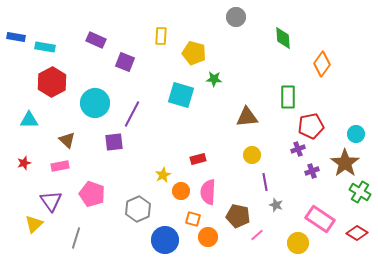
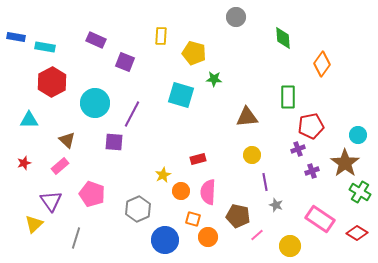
cyan circle at (356, 134): moved 2 px right, 1 px down
purple square at (114, 142): rotated 12 degrees clockwise
pink rectangle at (60, 166): rotated 30 degrees counterclockwise
yellow circle at (298, 243): moved 8 px left, 3 px down
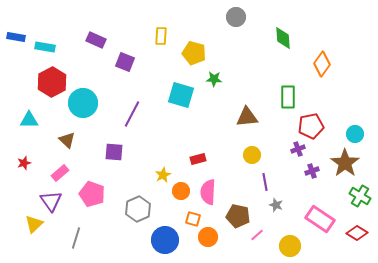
cyan circle at (95, 103): moved 12 px left
cyan circle at (358, 135): moved 3 px left, 1 px up
purple square at (114, 142): moved 10 px down
pink rectangle at (60, 166): moved 7 px down
green cross at (360, 192): moved 4 px down
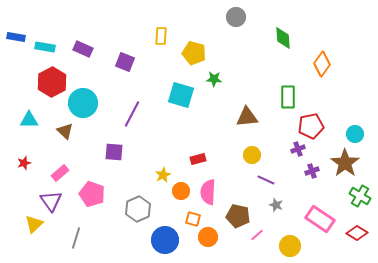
purple rectangle at (96, 40): moved 13 px left, 9 px down
brown triangle at (67, 140): moved 2 px left, 9 px up
purple line at (265, 182): moved 1 px right, 2 px up; rotated 54 degrees counterclockwise
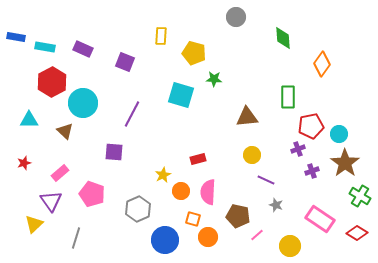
cyan circle at (355, 134): moved 16 px left
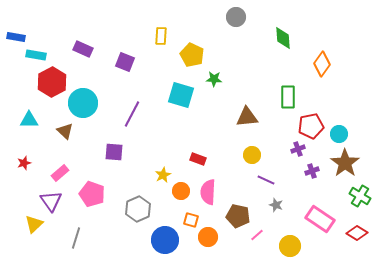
cyan rectangle at (45, 47): moved 9 px left, 8 px down
yellow pentagon at (194, 53): moved 2 px left, 2 px down; rotated 10 degrees clockwise
red rectangle at (198, 159): rotated 35 degrees clockwise
orange square at (193, 219): moved 2 px left, 1 px down
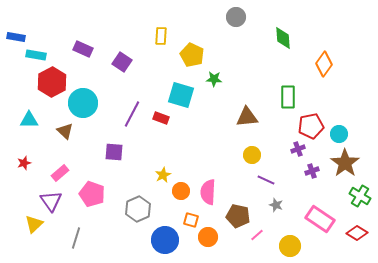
purple square at (125, 62): moved 3 px left; rotated 12 degrees clockwise
orange diamond at (322, 64): moved 2 px right
red rectangle at (198, 159): moved 37 px left, 41 px up
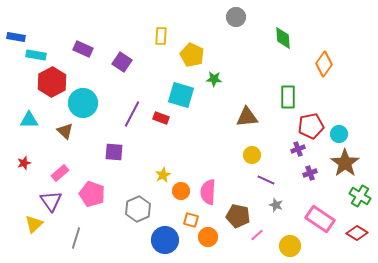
purple cross at (312, 171): moved 2 px left, 2 px down
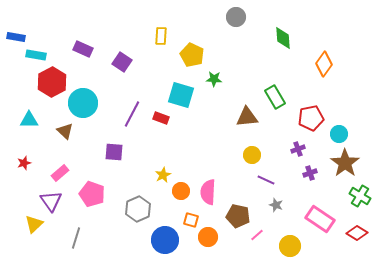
green rectangle at (288, 97): moved 13 px left; rotated 30 degrees counterclockwise
red pentagon at (311, 126): moved 8 px up
